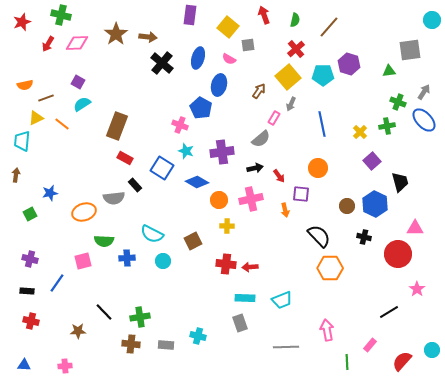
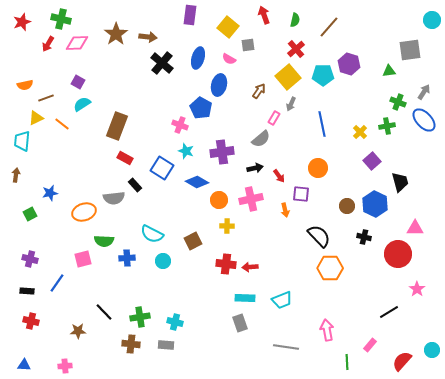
green cross at (61, 15): moved 4 px down
pink square at (83, 261): moved 2 px up
cyan cross at (198, 336): moved 23 px left, 14 px up
gray line at (286, 347): rotated 10 degrees clockwise
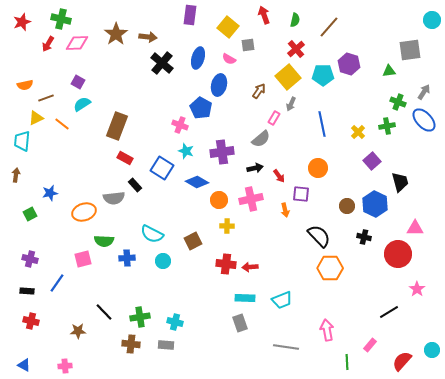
yellow cross at (360, 132): moved 2 px left
blue triangle at (24, 365): rotated 24 degrees clockwise
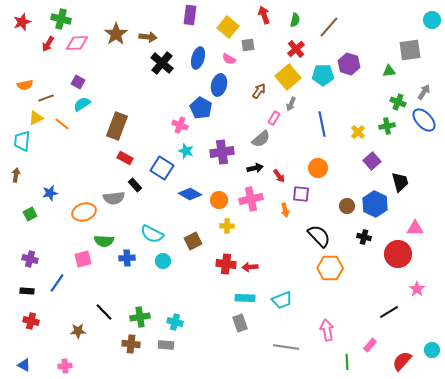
blue diamond at (197, 182): moved 7 px left, 12 px down
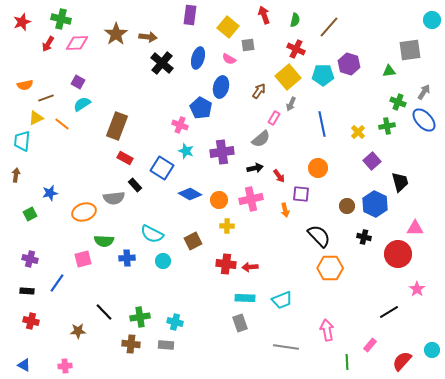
red cross at (296, 49): rotated 24 degrees counterclockwise
blue ellipse at (219, 85): moved 2 px right, 2 px down
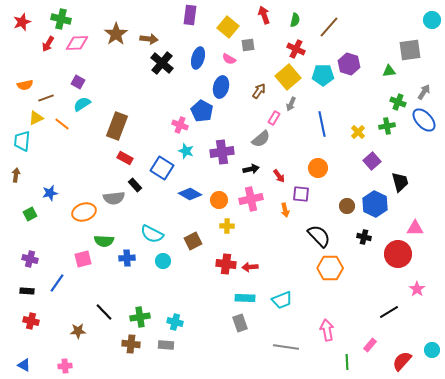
brown arrow at (148, 37): moved 1 px right, 2 px down
blue pentagon at (201, 108): moved 1 px right, 3 px down
black arrow at (255, 168): moved 4 px left, 1 px down
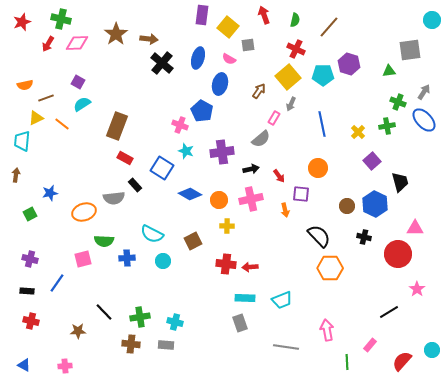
purple rectangle at (190, 15): moved 12 px right
blue ellipse at (221, 87): moved 1 px left, 3 px up
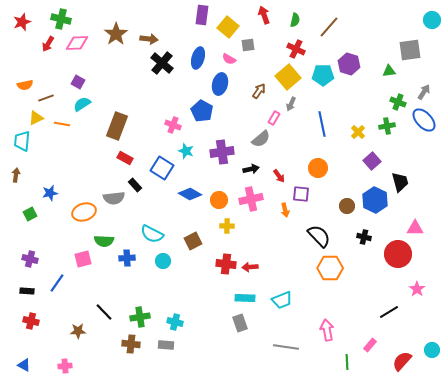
orange line at (62, 124): rotated 28 degrees counterclockwise
pink cross at (180, 125): moved 7 px left
blue hexagon at (375, 204): moved 4 px up
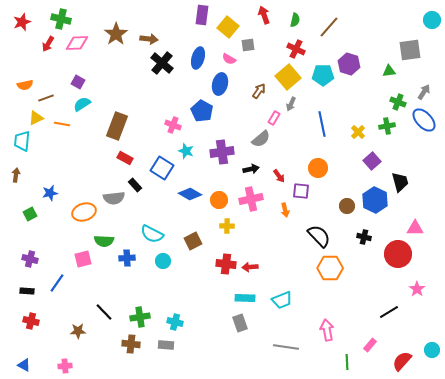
purple square at (301, 194): moved 3 px up
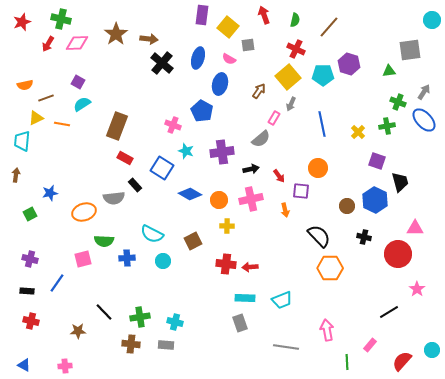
purple square at (372, 161): moved 5 px right; rotated 30 degrees counterclockwise
